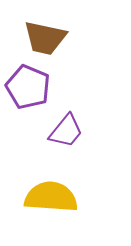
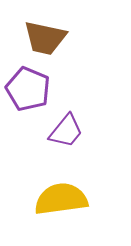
purple pentagon: moved 2 px down
yellow semicircle: moved 10 px right, 2 px down; rotated 12 degrees counterclockwise
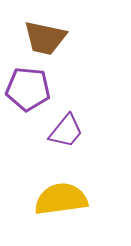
purple pentagon: rotated 18 degrees counterclockwise
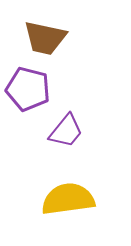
purple pentagon: rotated 9 degrees clockwise
yellow semicircle: moved 7 px right
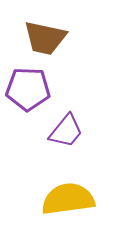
purple pentagon: rotated 12 degrees counterclockwise
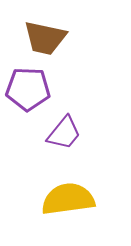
purple trapezoid: moved 2 px left, 2 px down
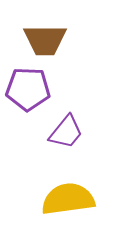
brown trapezoid: moved 2 px down; rotated 12 degrees counterclockwise
purple trapezoid: moved 2 px right, 1 px up
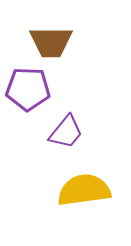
brown trapezoid: moved 6 px right, 2 px down
yellow semicircle: moved 16 px right, 9 px up
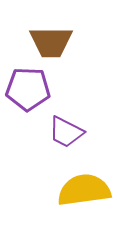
purple trapezoid: rotated 78 degrees clockwise
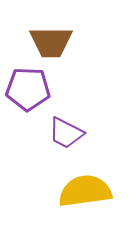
purple trapezoid: moved 1 px down
yellow semicircle: moved 1 px right, 1 px down
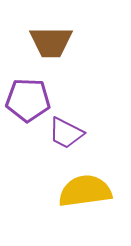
purple pentagon: moved 11 px down
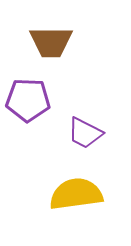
purple trapezoid: moved 19 px right
yellow semicircle: moved 9 px left, 3 px down
